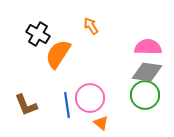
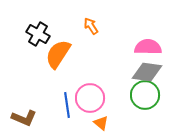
brown L-shape: moved 2 px left, 13 px down; rotated 45 degrees counterclockwise
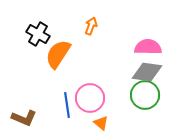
orange arrow: rotated 54 degrees clockwise
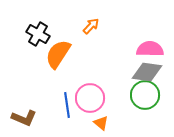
orange arrow: rotated 24 degrees clockwise
pink semicircle: moved 2 px right, 2 px down
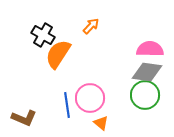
black cross: moved 5 px right, 1 px down
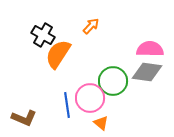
green circle: moved 32 px left, 14 px up
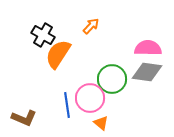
pink semicircle: moved 2 px left, 1 px up
green circle: moved 1 px left, 2 px up
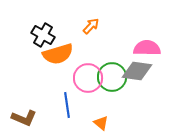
pink semicircle: moved 1 px left
orange semicircle: rotated 140 degrees counterclockwise
gray diamond: moved 10 px left, 1 px up
green circle: moved 2 px up
pink circle: moved 2 px left, 20 px up
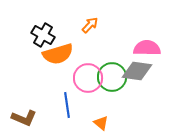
orange arrow: moved 1 px left, 1 px up
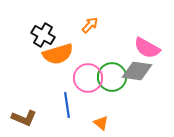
pink semicircle: rotated 152 degrees counterclockwise
